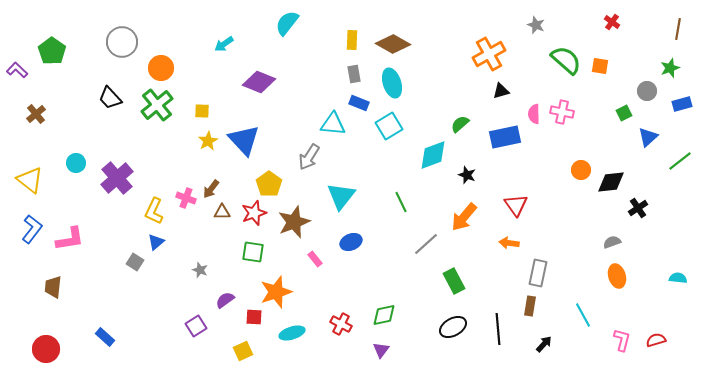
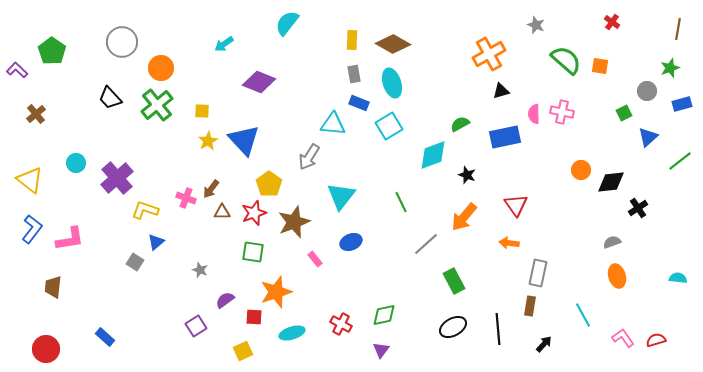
green semicircle at (460, 124): rotated 12 degrees clockwise
yellow L-shape at (154, 211): moved 9 px left, 1 px up; rotated 84 degrees clockwise
pink L-shape at (622, 340): moved 1 px right, 2 px up; rotated 50 degrees counterclockwise
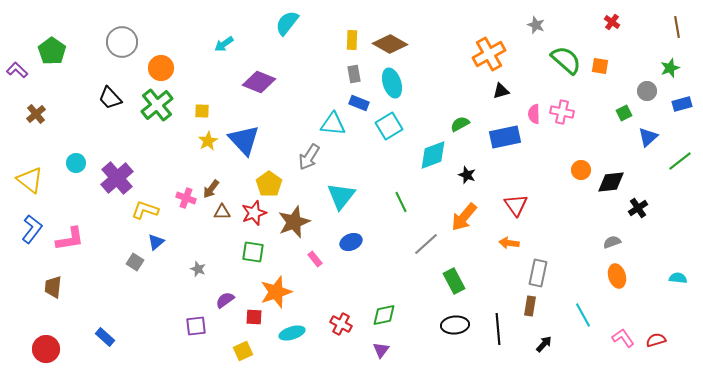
brown line at (678, 29): moved 1 px left, 2 px up; rotated 20 degrees counterclockwise
brown diamond at (393, 44): moved 3 px left
gray star at (200, 270): moved 2 px left, 1 px up
purple square at (196, 326): rotated 25 degrees clockwise
black ellipse at (453, 327): moved 2 px right, 2 px up; rotated 24 degrees clockwise
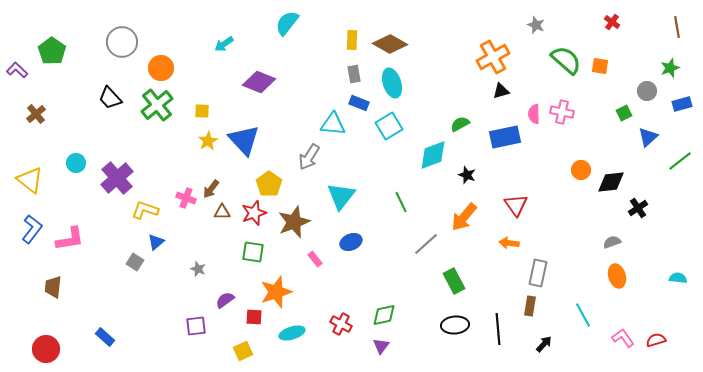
orange cross at (489, 54): moved 4 px right, 3 px down
purple triangle at (381, 350): moved 4 px up
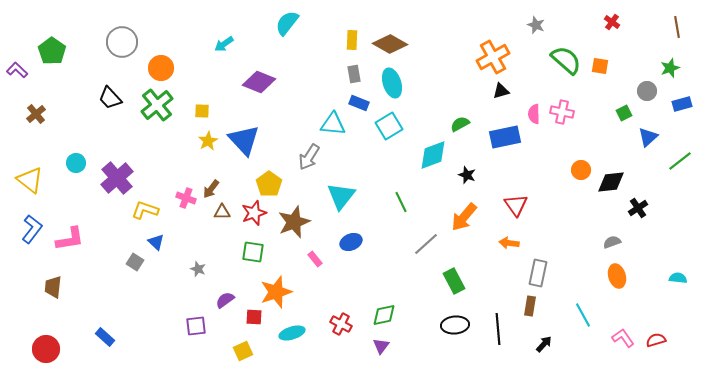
blue triangle at (156, 242): rotated 36 degrees counterclockwise
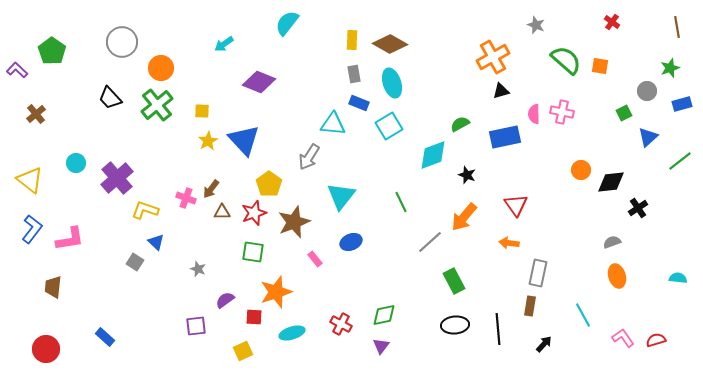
gray line at (426, 244): moved 4 px right, 2 px up
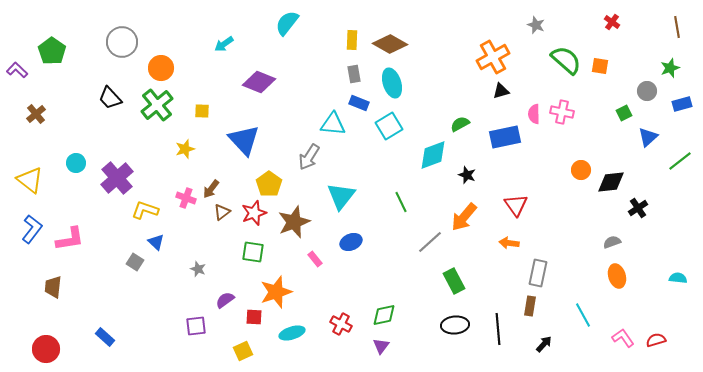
yellow star at (208, 141): moved 23 px left, 8 px down; rotated 12 degrees clockwise
brown triangle at (222, 212): rotated 36 degrees counterclockwise
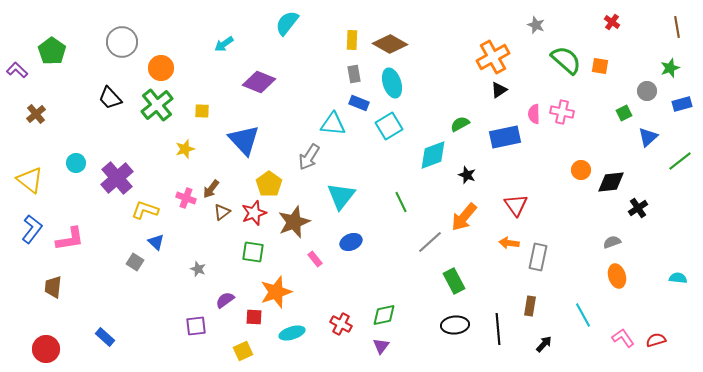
black triangle at (501, 91): moved 2 px left, 1 px up; rotated 18 degrees counterclockwise
gray rectangle at (538, 273): moved 16 px up
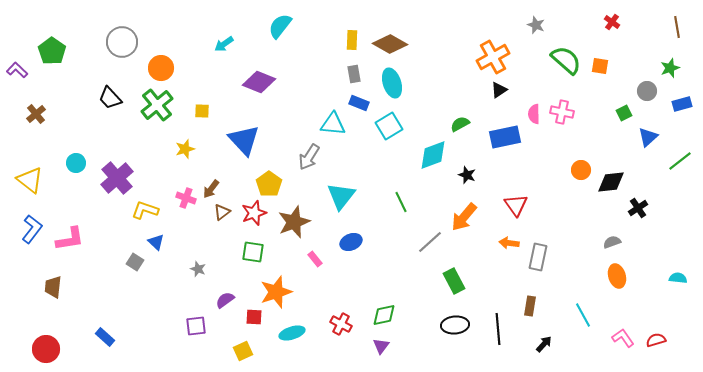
cyan semicircle at (287, 23): moved 7 px left, 3 px down
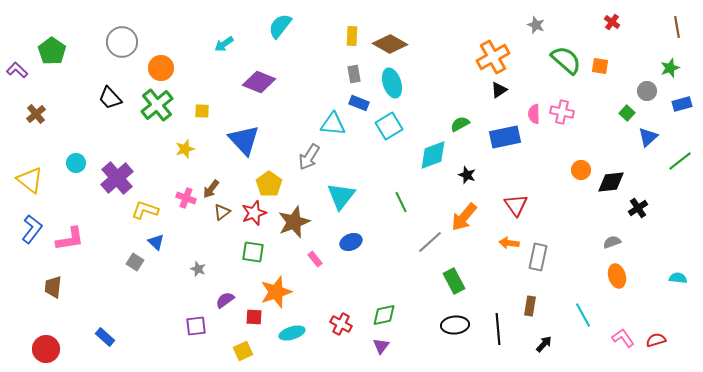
yellow rectangle at (352, 40): moved 4 px up
green square at (624, 113): moved 3 px right; rotated 21 degrees counterclockwise
